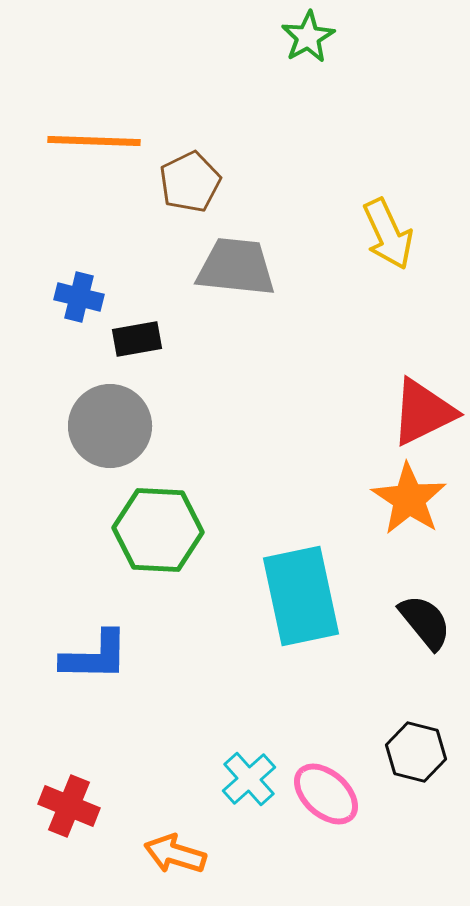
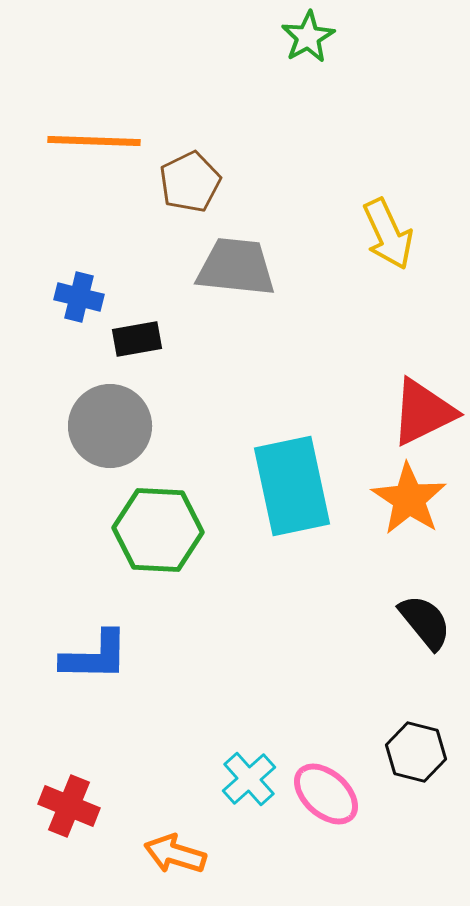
cyan rectangle: moved 9 px left, 110 px up
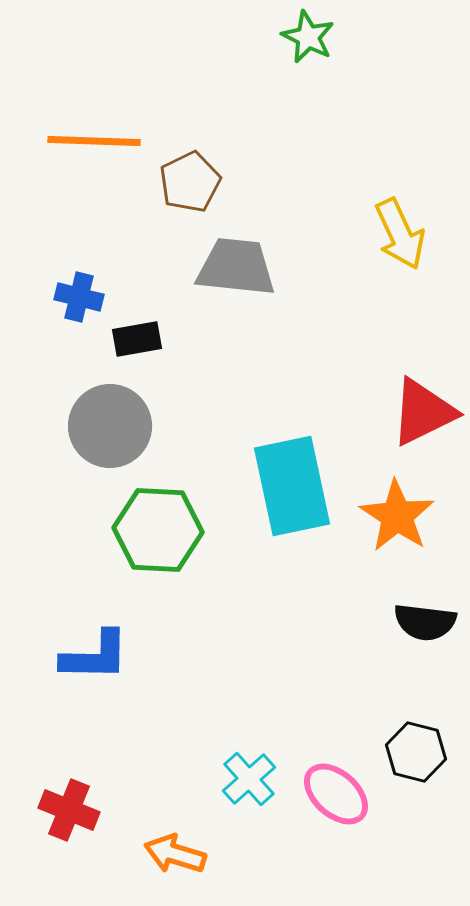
green star: rotated 16 degrees counterclockwise
yellow arrow: moved 12 px right
orange star: moved 12 px left, 17 px down
black semicircle: rotated 136 degrees clockwise
pink ellipse: moved 10 px right
red cross: moved 4 px down
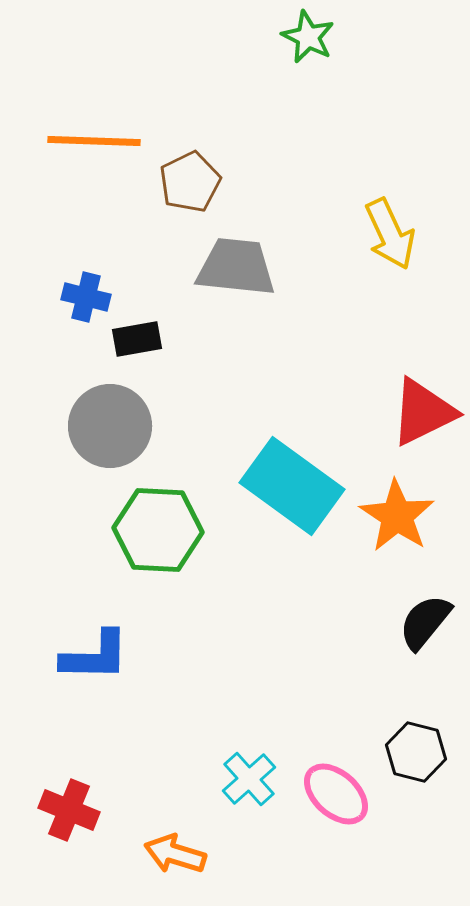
yellow arrow: moved 10 px left
blue cross: moved 7 px right
cyan rectangle: rotated 42 degrees counterclockwise
black semicircle: rotated 122 degrees clockwise
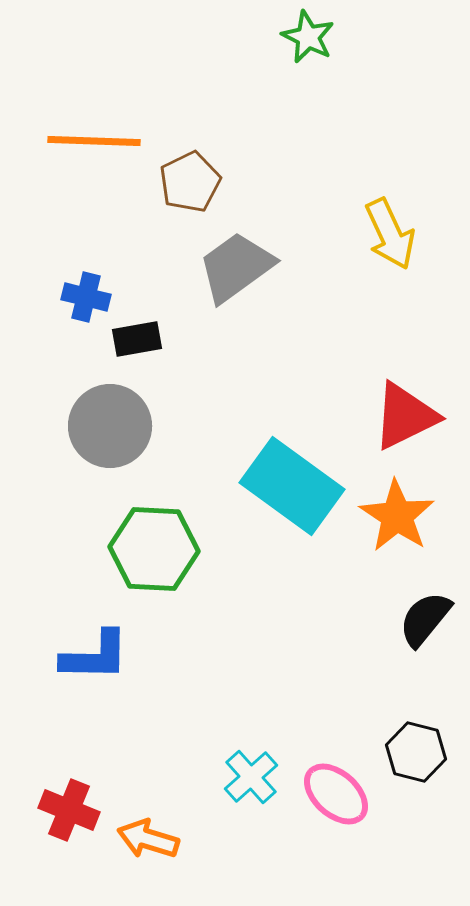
gray trapezoid: rotated 42 degrees counterclockwise
red triangle: moved 18 px left, 4 px down
green hexagon: moved 4 px left, 19 px down
black semicircle: moved 3 px up
cyan cross: moved 2 px right, 2 px up
orange arrow: moved 27 px left, 15 px up
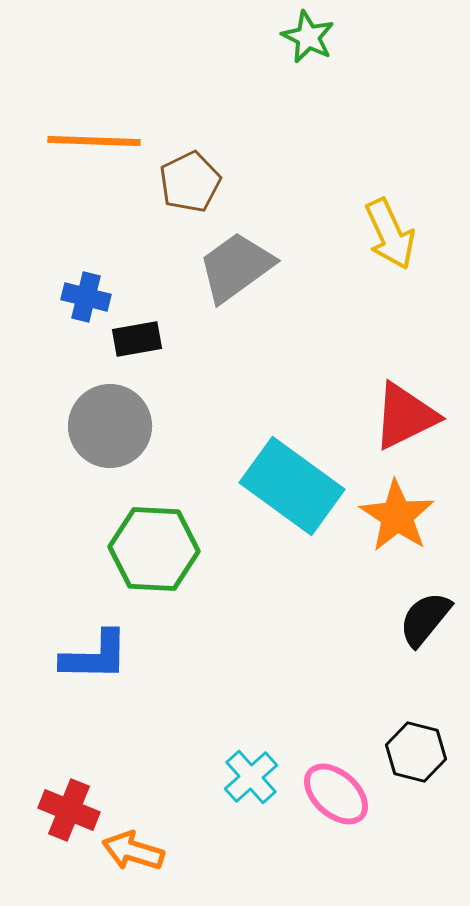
orange arrow: moved 15 px left, 12 px down
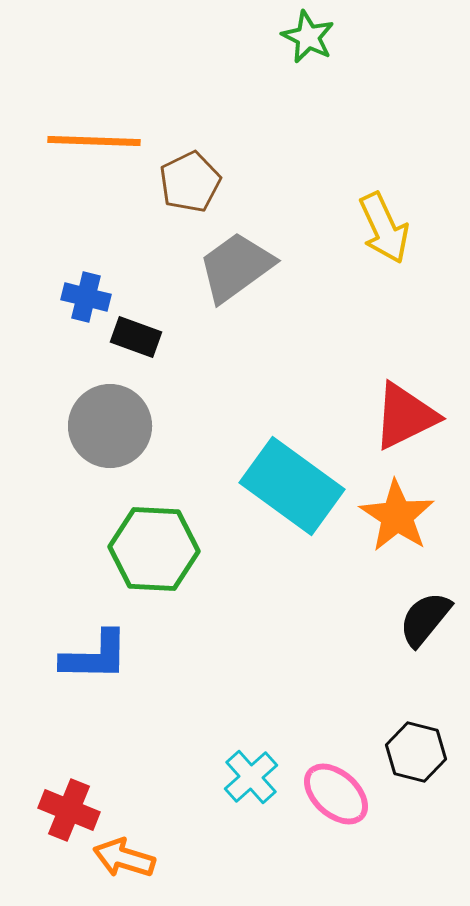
yellow arrow: moved 6 px left, 6 px up
black rectangle: moved 1 px left, 2 px up; rotated 30 degrees clockwise
orange arrow: moved 9 px left, 7 px down
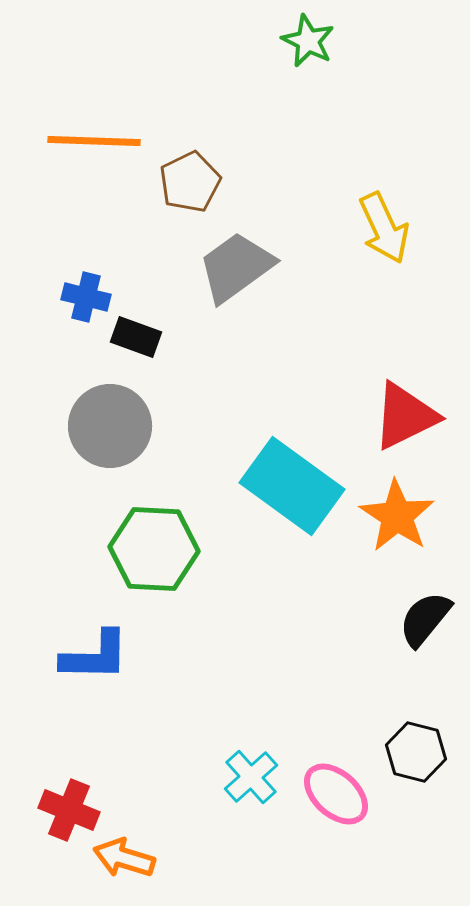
green star: moved 4 px down
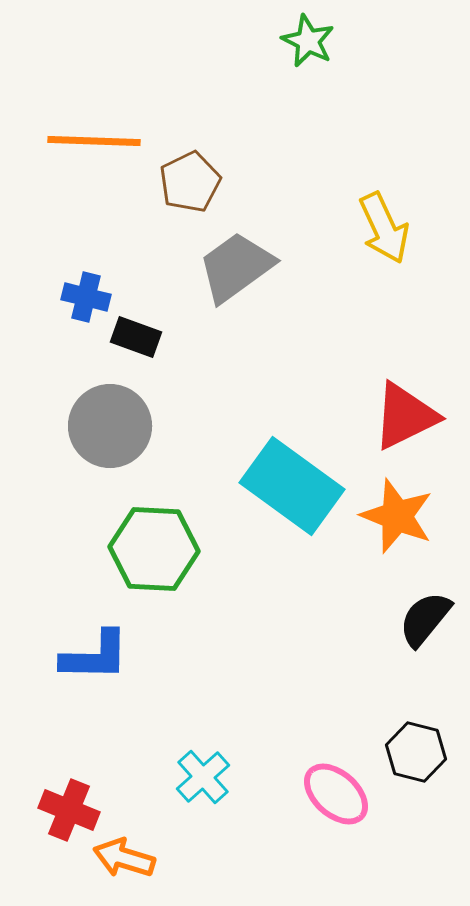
orange star: rotated 12 degrees counterclockwise
cyan cross: moved 48 px left
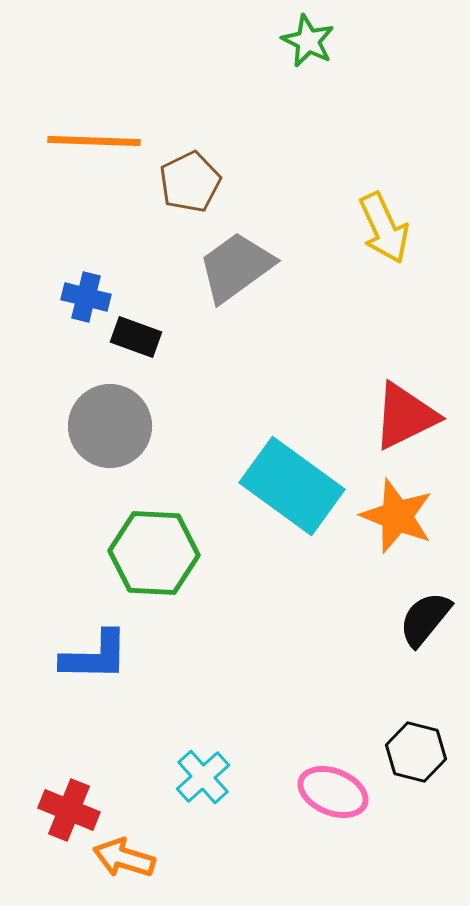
green hexagon: moved 4 px down
pink ellipse: moved 3 px left, 2 px up; rotated 20 degrees counterclockwise
